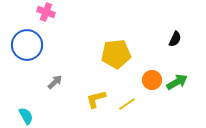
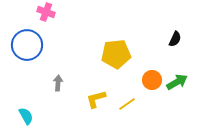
gray arrow: moved 3 px right, 1 px down; rotated 42 degrees counterclockwise
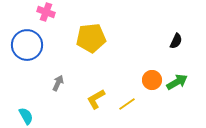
black semicircle: moved 1 px right, 2 px down
yellow pentagon: moved 25 px left, 16 px up
gray arrow: rotated 21 degrees clockwise
yellow L-shape: rotated 15 degrees counterclockwise
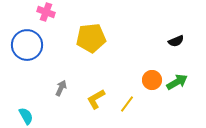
black semicircle: rotated 42 degrees clockwise
gray arrow: moved 3 px right, 5 px down
yellow line: rotated 18 degrees counterclockwise
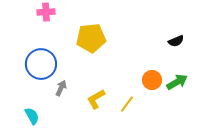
pink cross: rotated 24 degrees counterclockwise
blue circle: moved 14 px right, 19 px down
cyan semicircle: moved 6 px right
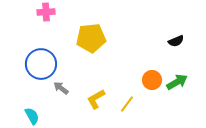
gray arrow: rotated 77 degrees counterclockwise
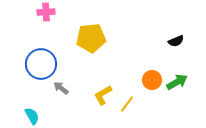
yellow L-shape: moved 7 px right, 4 px up
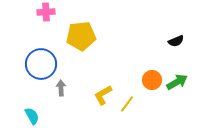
yellow pentagon: moved 10 px left, 2 px up
gray arrow: rotated 49 degrees clockwise
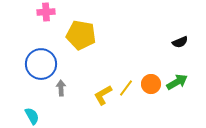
yellow pentagon: moved 1 px up; rotated 16 degrees clockwise
black semicircle: moved 4 px right, 1 px down
orange circle: moved 1 px left, 4 px down
yellow line: moved 1 px left, 16 px up
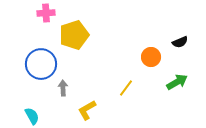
pink cross: moved 1 px down
yellow pentagon: moved 7 px left; rotated 28 degrees counterclockwise
orange circle: moved 27 px up
gray arrow: moved 2 px right
yellow L-shape: moved 16 px left, 15 px down
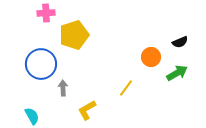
green arrow: moved 9 px up
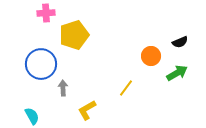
orange circle: moved 1 px up
